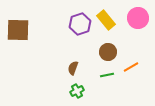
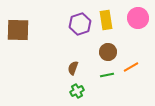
yellow rectangle: rotated 30 degrees clockwise
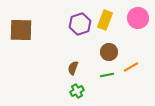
yellow rectangle: moved 1 px left; rotated 30 degrees clockwise
brown square: moved 3 px right
brown circle: moved 1 px right
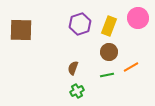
yellow rectangle: moved 4 px right, 6 px down
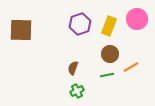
pink circle: moved 1 px left, 1 px down
brown circle: moved 1 px right, 2 px down
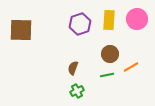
yellow rectangle: moved 6 px up; rotated 18 degrees counterclockwise
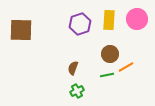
orange line: moved 5 px left
